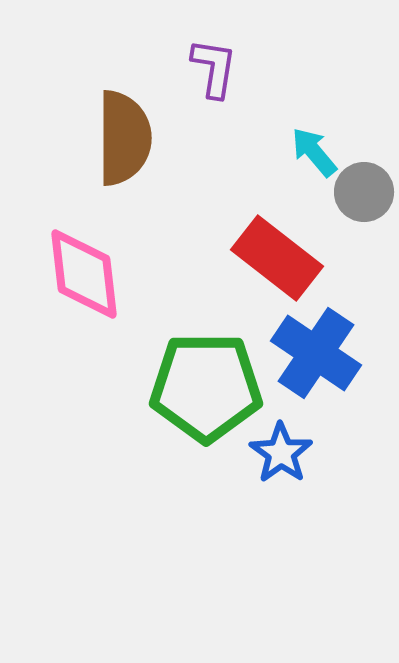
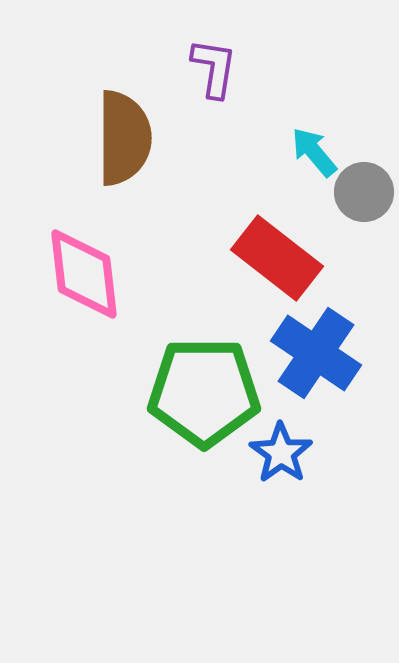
green pentagon: moved 2 px left, 5 px down
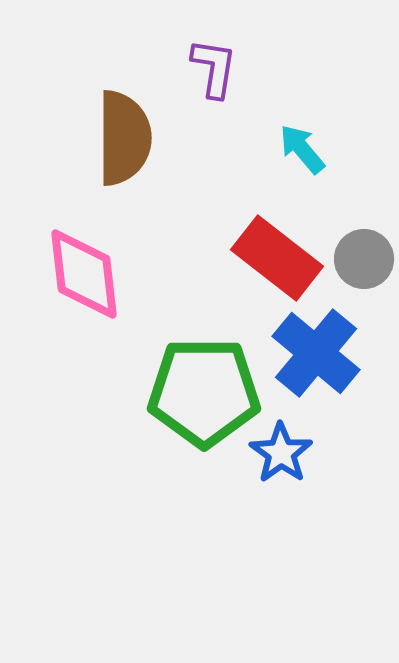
cyan arrow: moved 12 px left, 3 px up
gray circle: moved 67 px down
blue cross: rotated 6 degrees clockwise
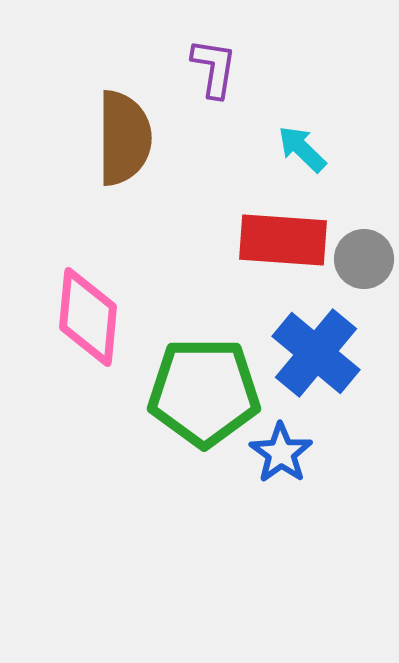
cyan arrow: rotated 6 degrees counterclockwise
red rectangle: moved 6 px right, 18 px up; rotated 34 degrees counterclockwise
pink diamond: moved 4 px right, 43 px down; rotated 12 degrees clockwise
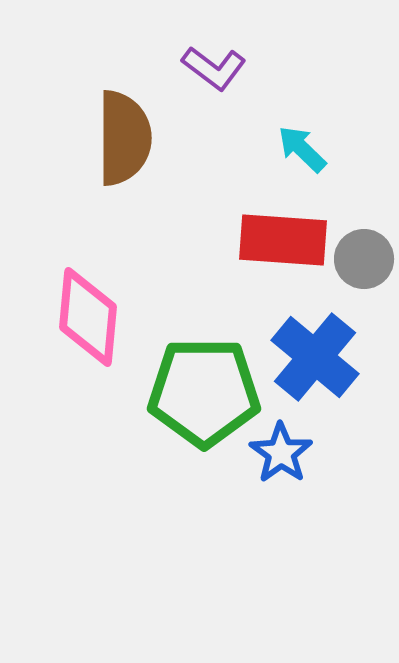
purple L-shape: rotated 118 degrees clockwise
blue cross: moved 1 px left, 4 px down
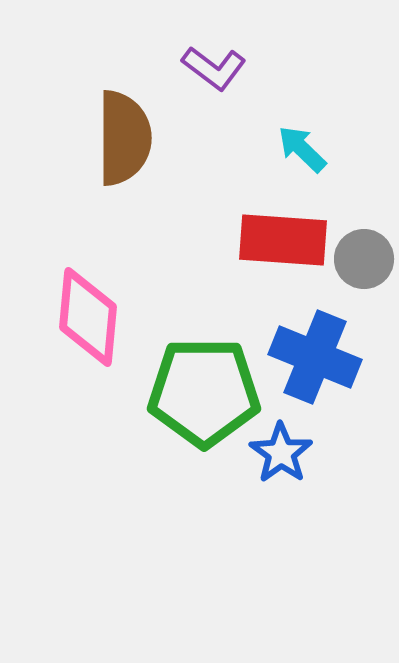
blue cross: rotated 18 degrees counterclockwise
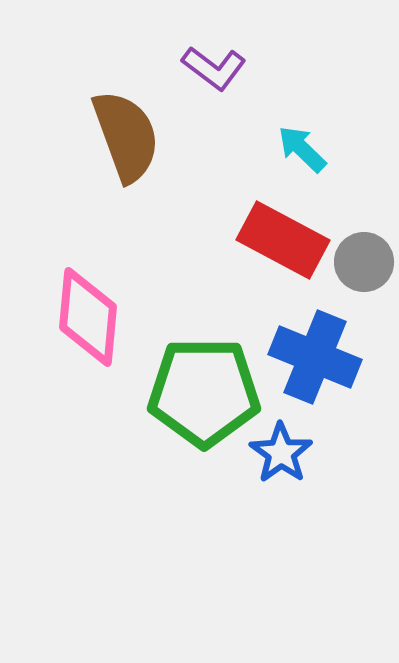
brown semicircle: moved 2 px right, 2 px up; rotated 20 degrees counterclockwise
red rectangle: rotated 24 degrees clockwise
gray circle: moved 3 px down
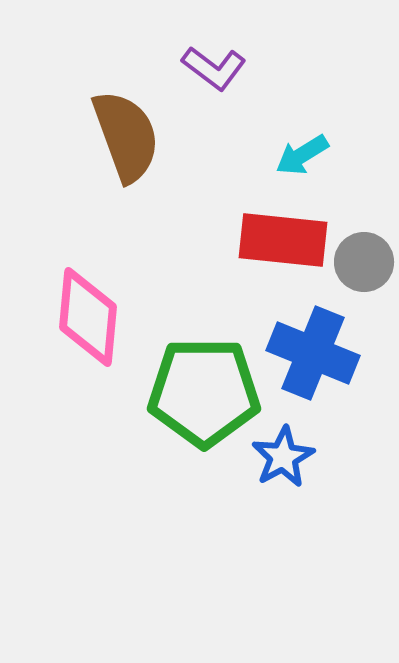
cyan arrow: moved 6 px down; rotated 76 degrees counterclockwise
red rectangle: rotated 22 degrees counterclockwise
blue cross: moved 2 px left, 4 px up
blue star: moved 2 px right, 4 px down; rotated 8 degrees clockwise
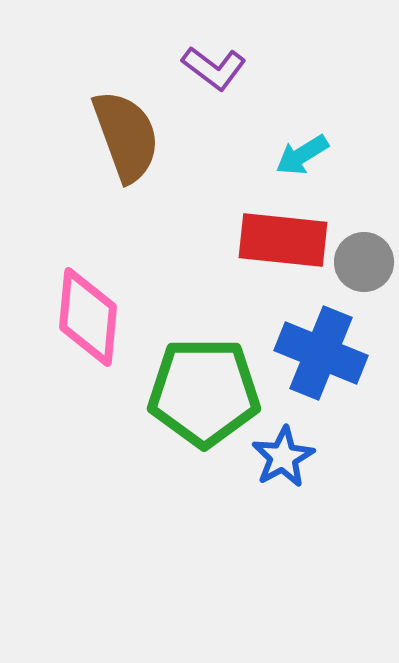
blue cross: moved 8 px right
